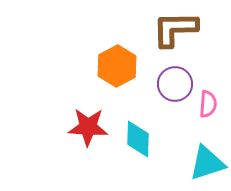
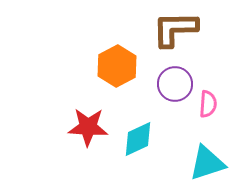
cyan diamond: rotated 63 degrees clockwise
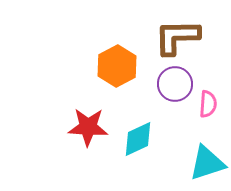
brown L-shape: moved 2 px right, 8 px down
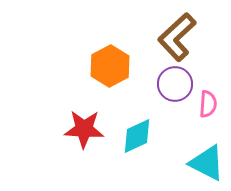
brown L-shape: rotated 42 degrees counterclockwise
orange hexagon: moved 7 px left
red star: moved 4 px left, 2 px down
cyan diamond: moved 1 px left, 3 px up
cyan triangle: rotated 45 degrees clockwise
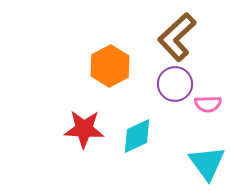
pink semicircle: rotated 84 degrees clockwise
cyan triangle: rotated 27 degrees clockwise
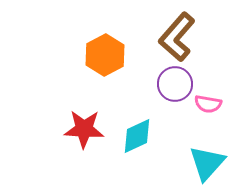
brown L-shape: rotated 6 degrees counterclockwise
orange hexagon: moved 5 px left, 11 px up
pink semicircle: rotated 12 degrees clockwise
cyan triangle: rotated 18 degrees clockwise
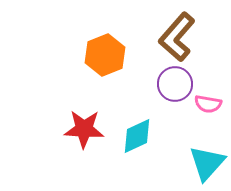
orange hexagon: rotated 6 degrees clockwise
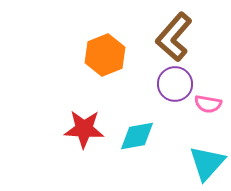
brown L-shape: moved 3 px left
cyan diamond: rotated 15 degrees clockwise
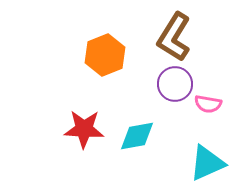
brown L-shape: rotated 9 degrees counterclockwise
cyan triangle: rotated 24 degrees clockwise
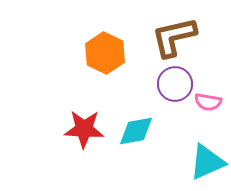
brown L-shape: rotated 45 degrees clockwise
orange hexagon: moved 2 px up; rotated 12 degrees counterclockwise
pink semicircle: moved 2 px up
cyan diamond: moved 1 px left, 5 px up
cyan triangle: moved 1 px up
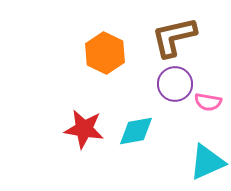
red star: rotated 6 degrees clockwise
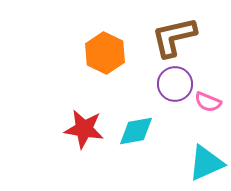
pink semicircle: rotated 12 degrees clockwise
cyan triangle: moved 1 px left, 1 px down
